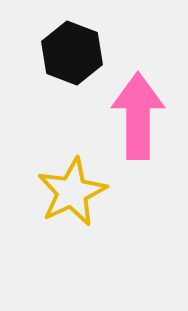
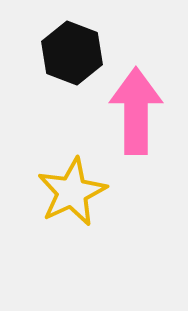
pink arrow: moved 2 px left, 5 px up
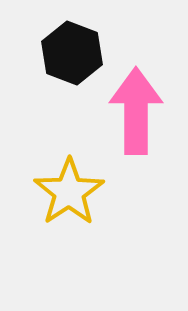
yellow star: moved 3 px left; rotated 8 degrees counterclockwise
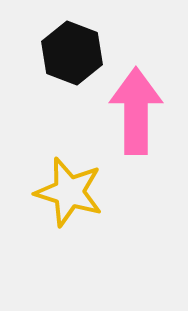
yellow star: rotated 22 degrees counterclockwise
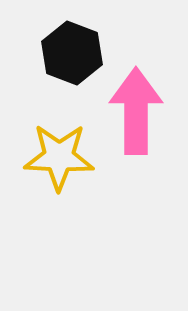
yellow star: moved 10 px left, 35 px up; rotated 14 degrees counterclockwise
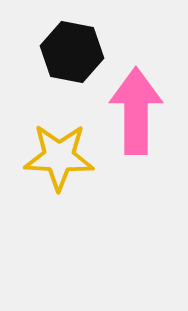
black hexagon: moved 1 px up; rotated 10 degrees counterclockwise
